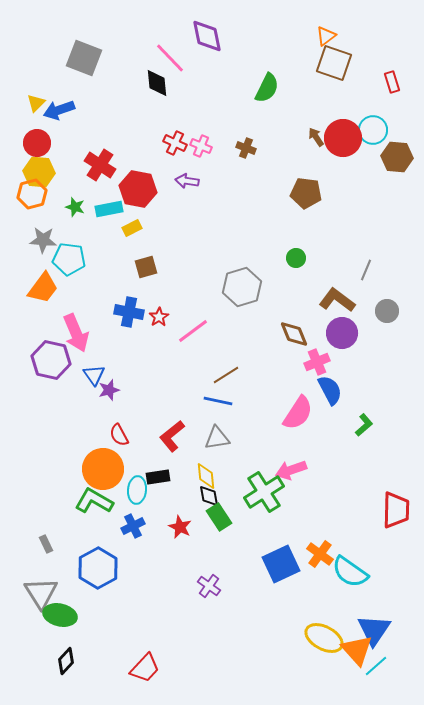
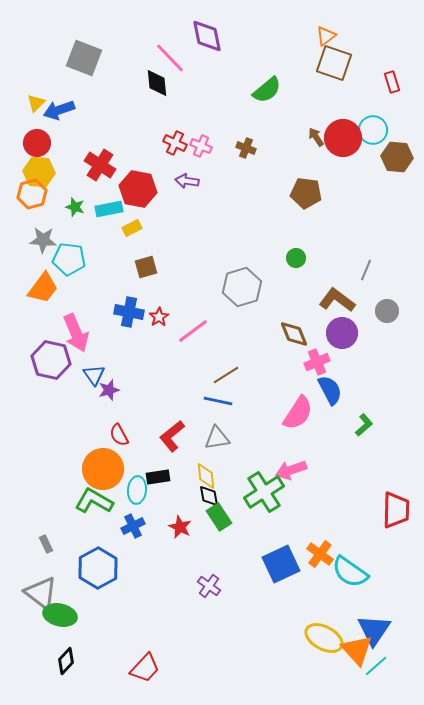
green semicircle at (267, 88): moved 2 px down; rotated 24 degrees clockwise
gray triangle at (41, 593): rotated 21 degrees counterclockwise
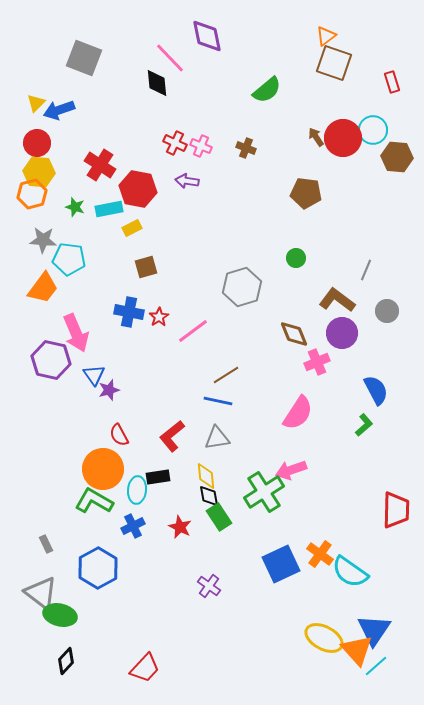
blue semicircle at (330, 390): moved 46 px right
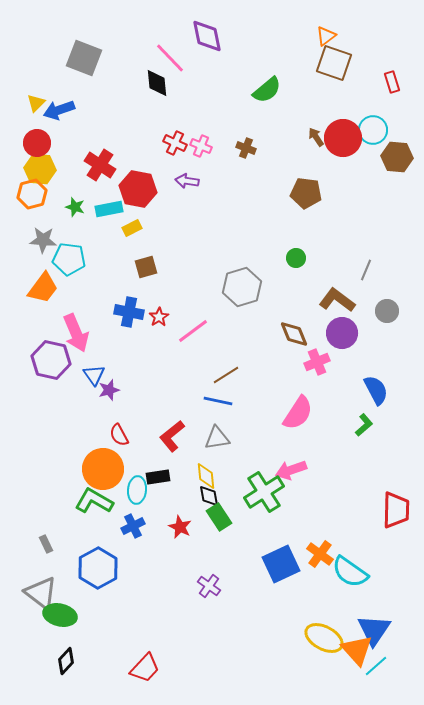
yellow hexagon at (39, 172): moved 1 px right, 3 px up
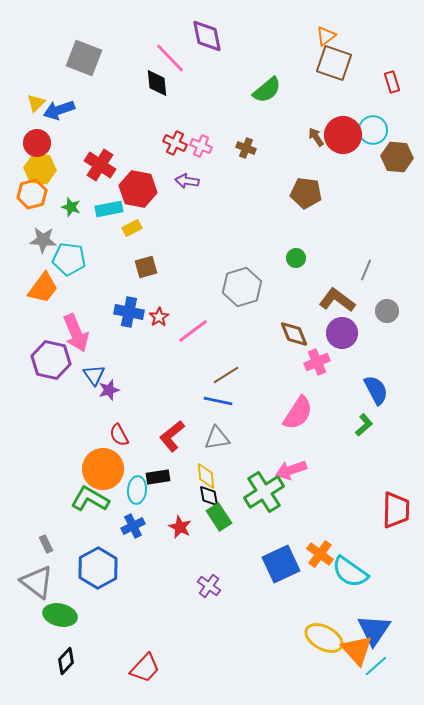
red circle at (343, 138): moved 3 px up
green star at (75, 207): moved 4 px left
green L-shape at (94, 501): moved 4 px left, 2 px up
gray triangle at (41, 593): moved 4 px left, 11 px up
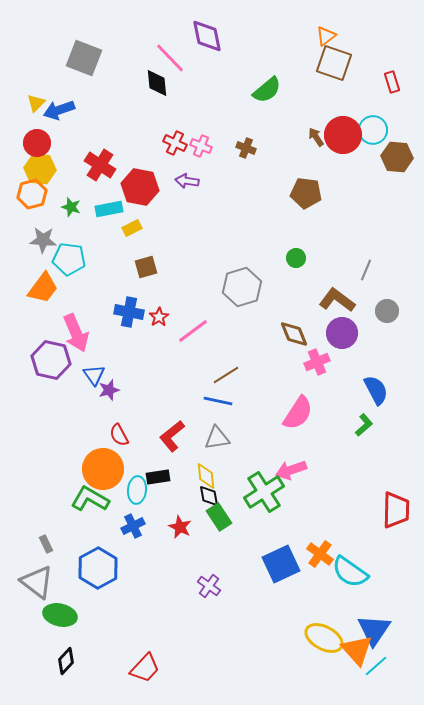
red hexagon at (138, 189): moved 2 px right, 2 px up
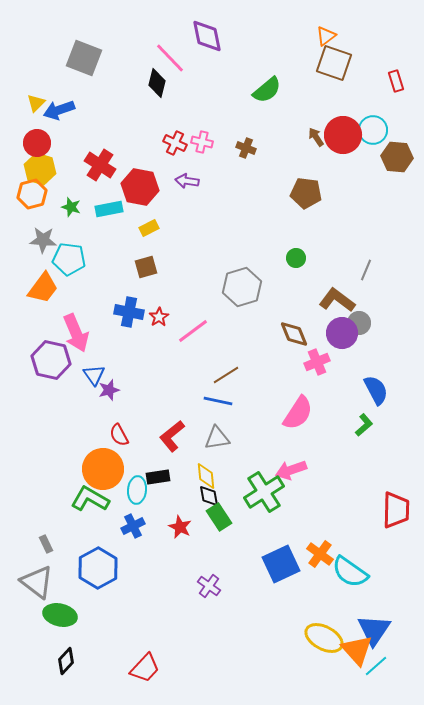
red rectangle at (392, 82): moved 4 px right, 1 px up
black diamond at (157, 83): rotated 20 degrees clockwise
pink cross at (201, 146): moved 1 px right, 4 px up; rotated 10 degrees counterclockwise
yellow hexagon at (40, 169): rotated 12 degrees clockwise
yellow rectangle at (132, 228): moved 17 px right
gray circle at (387, 311): moved 28 px left, 12 px down
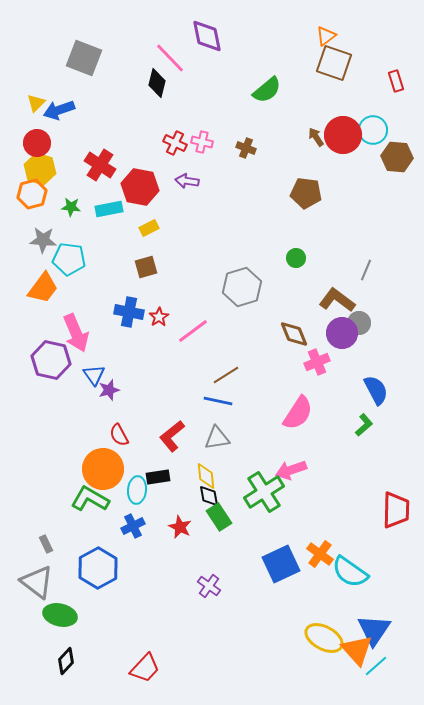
green star at (71, 207): rotated 12 degrees counterclockwise
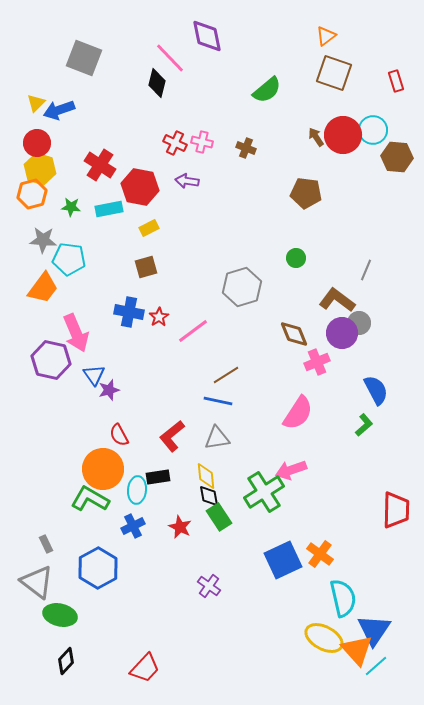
brown square at (334, 63): moved 10 px down
blue square at (281, 564): moved 2 px right, 4 px up
cyan semicircle at (350, 572): moved 7 px left, 26 px down; rotated 138 degrees counterclockwise
